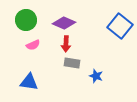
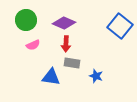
blue triangle: moved 22 px right, 5 px up
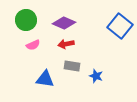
red arrow: rotated 77 degrees clockwise
gray rectangle: moved 3 px down
blue triangle: moved 6 px left, 2 px down
